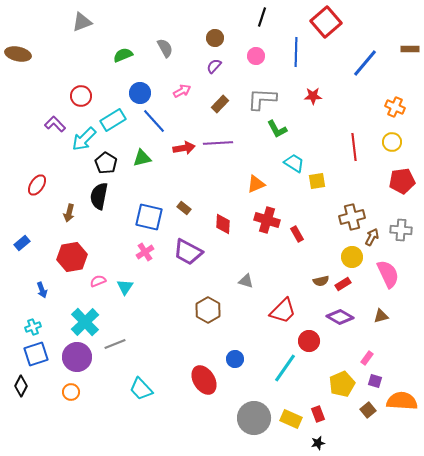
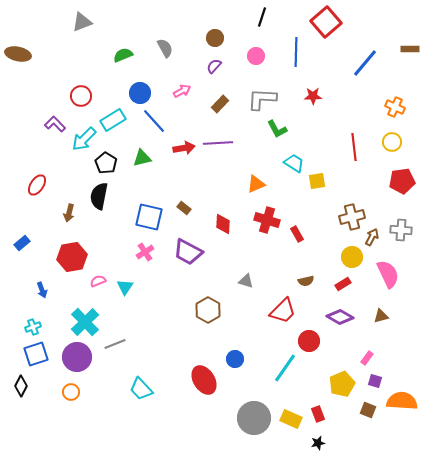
brown semicircle at (321, 281): moved 15 px left
brown square at (368, 410): rotated 28 degrees counterclockwise
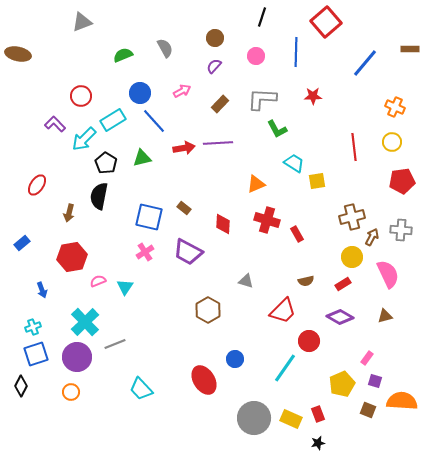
brown triangle at (381, 316): moved 4 px right
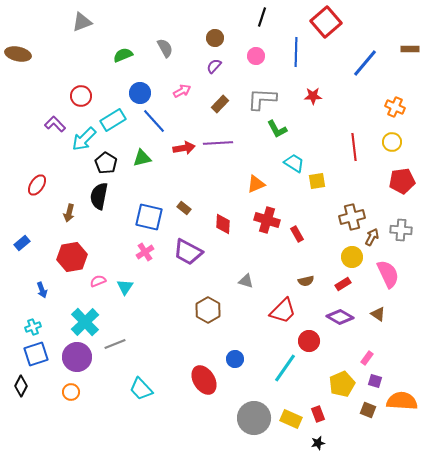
brown triangle at (385, 316): moved 7 px left, 2 px up; rotated 49 degrees clockwise
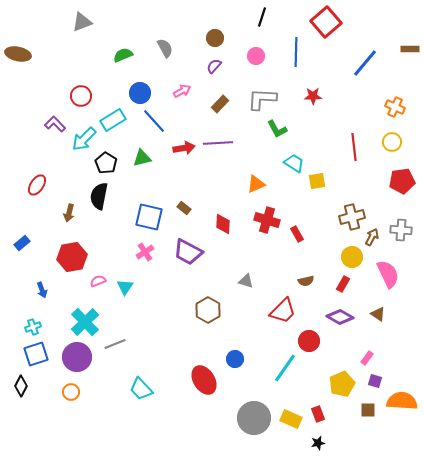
red rectangle at (343, 284): rotated 28 degrees counterclockwise
brown square at (368, 410): rotated 21 degrees counterclockwise
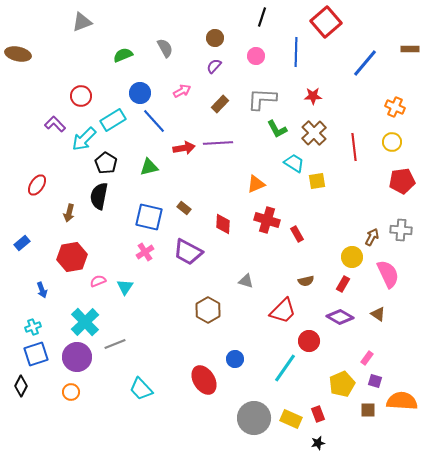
green triangle at (142, 158): moved 7 px right, 9 px down
brown cross at (352, 217): moved 38 px left, 84 px up; rotated 30 degrees counterclockwise
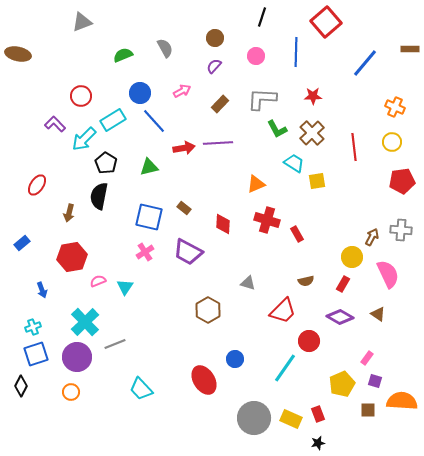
brown cross at (314, 133): moved 2 px left
gray triangle at (246, 281): moved 2 px right, 2 px down
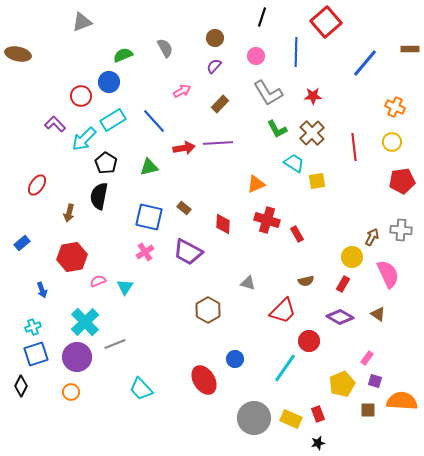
blue circle at (140, 93): moved 31 px left, 11 px up
gray L-shape at (262, 99): moved 6 px right, 6 px up; rotated 124 degrees counterclockwise
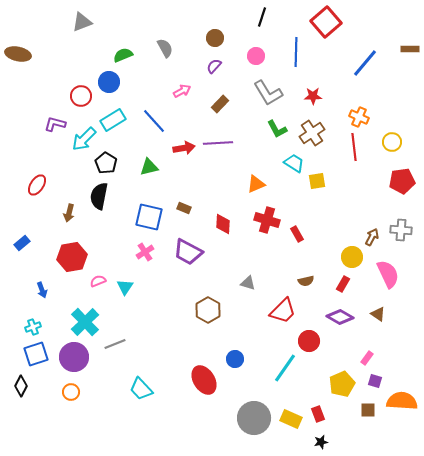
orange cross at (395, 107): moved 36 px left, 10 px down
purple L-shape at (55, 124): rotated 30 degrees counterclockwise
brown cross at (312, 133): rotated 10 degrees clockwise
brown rectangle at (184, 208): rotated 16 degrees counterclockwise
purple circle at (77, 357): moved 3 px left
black star at (318, 443): moved 3 px right, 1 px up
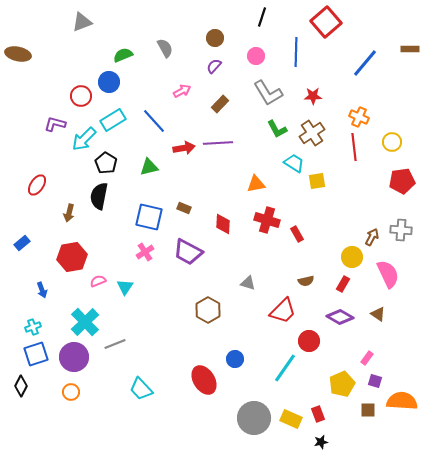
orange triangle at (256, 184): rotated 12 degrees clockwise
